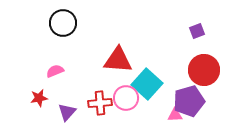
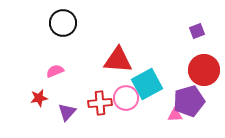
cyan square: rotated 20 degrees clockwise
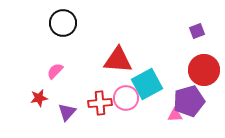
pink semicircle: rotated 24 degrees counterclockwise
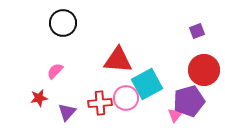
pink triangle: rotated 49 degrees counterclockwise
